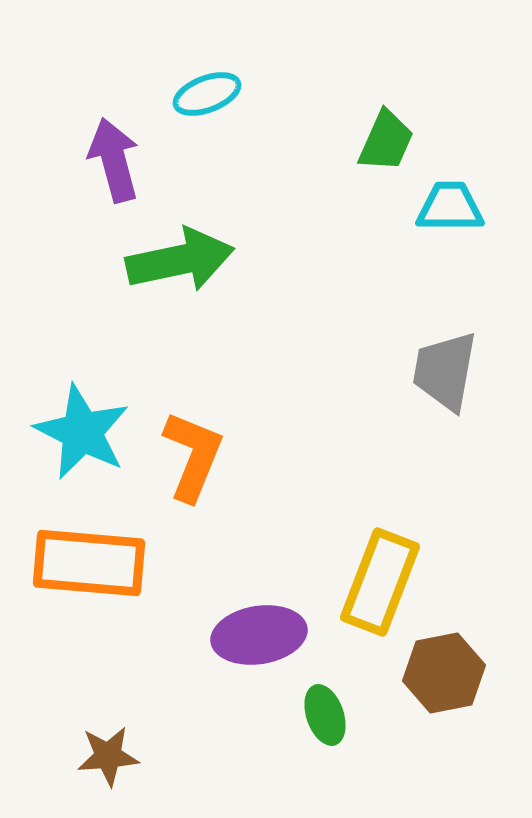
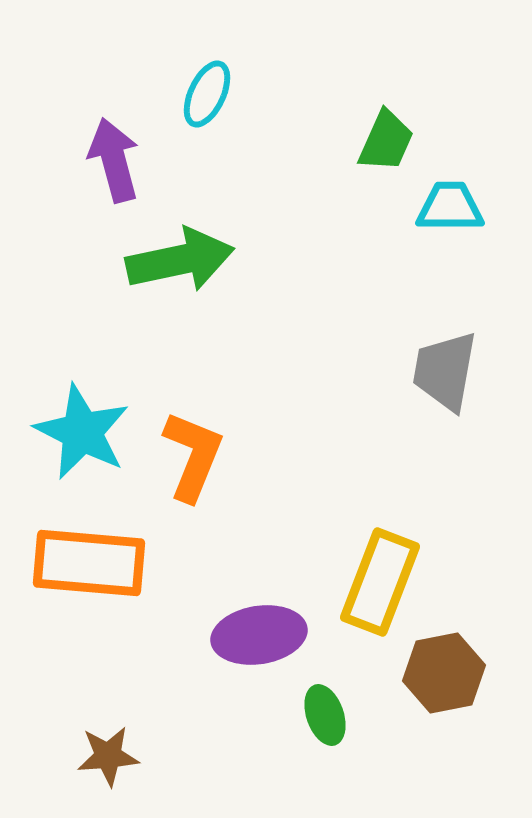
cyan ellipse: rotated 44 degrees counterclockwise
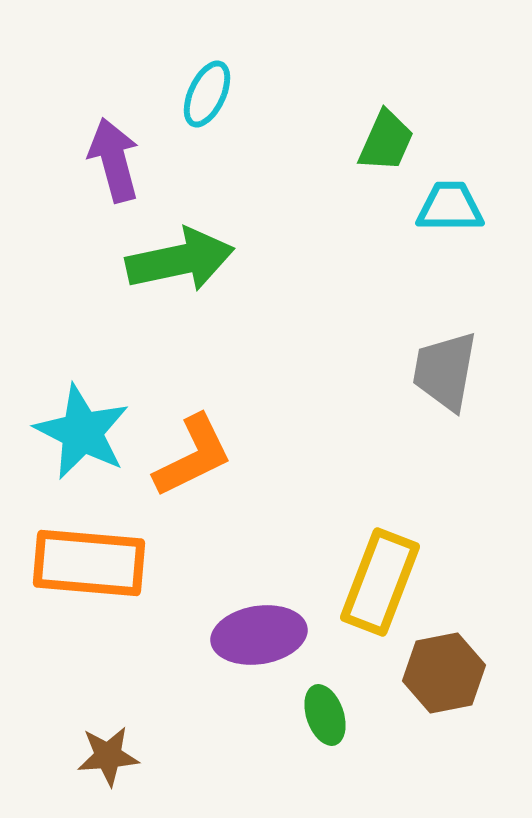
orange L-shape: rotated 42 degrees clockwise
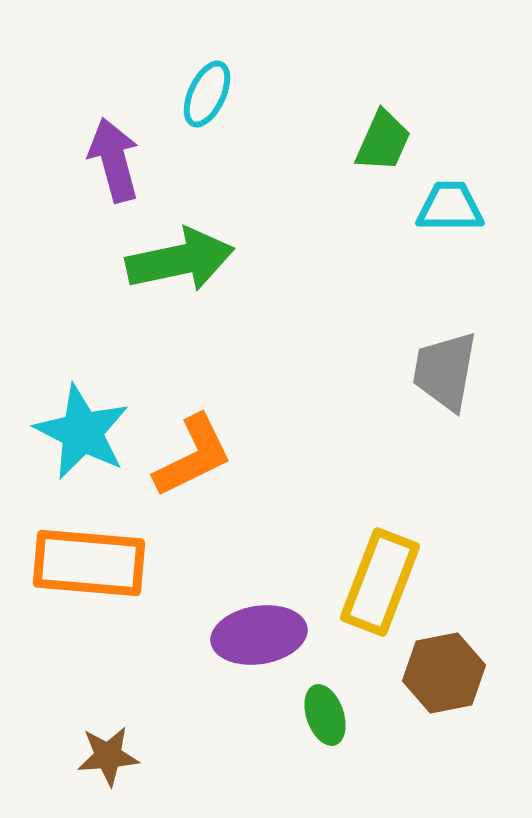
green trapezoid: moved 3 px left
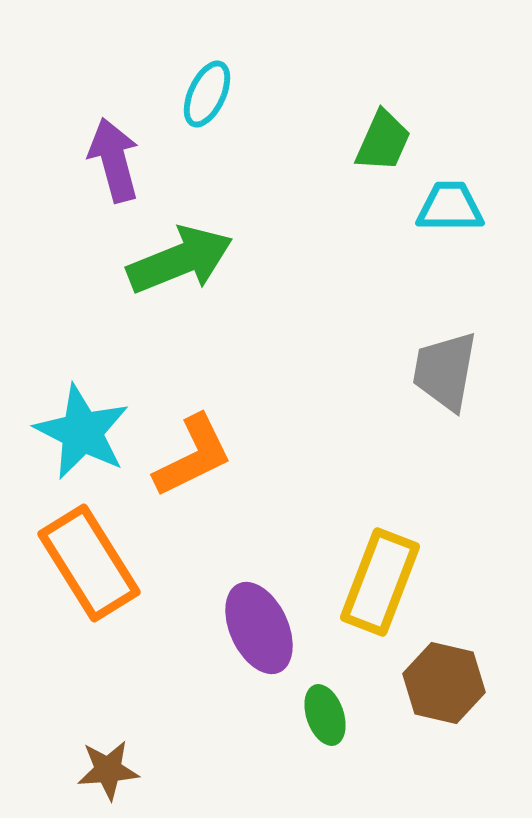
green arrow: rotated 10 degrees counterclockwise
orange rectangle: rotated 53 degrees clockwise
purple ellipse: moved 7 px up; rotated 74 degrees clockwise
brown hexagon: moved 10 px down; rotated 24 degrees clockwise
brown star: moved 14 px down
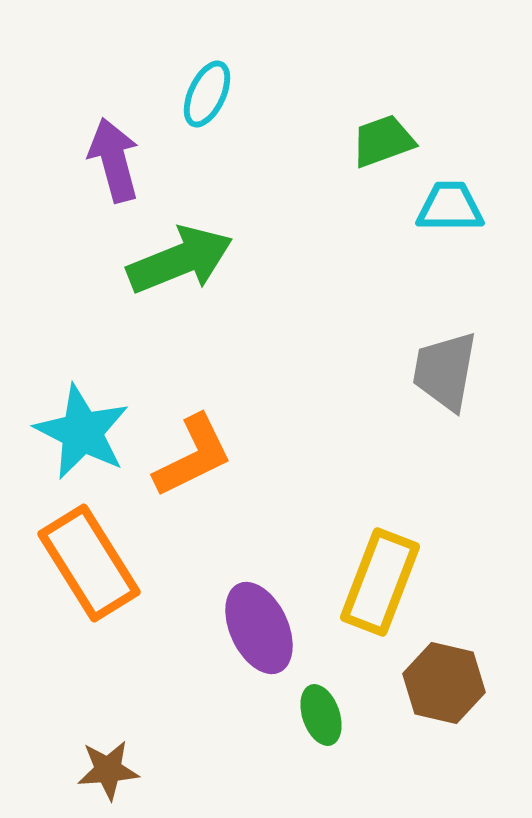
green trapezoid: rotated 134 degrees counterclockwise
green ellipse: moved 4 px left
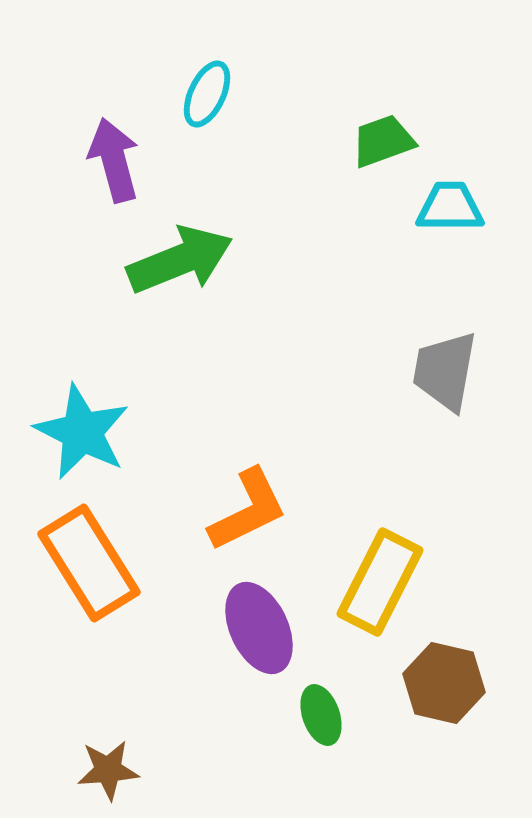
orange L-shape: moved 55 px right, 54 px down
yellow rectangle: rotated 6 degrees clockwise
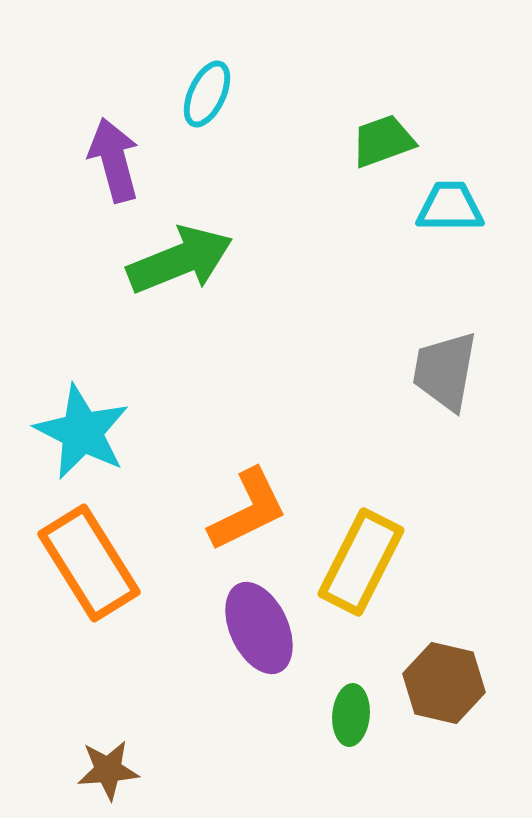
yellow rectangle: moved 19 px left, 20 px up
green ellipse: moved 30 px right; rotated 24 degrees clockwise
